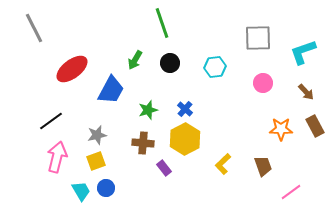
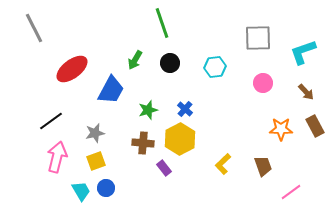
gray star: moved 2 px left, 2 px up
yellow hexagon: moved 5 px left
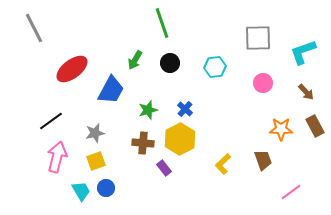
brown trapezoid: moved 6 px up
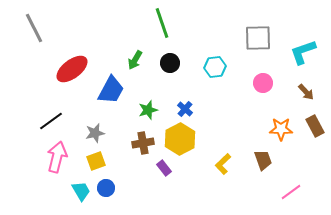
brown cross: rotated 15 degrees counterclockwise
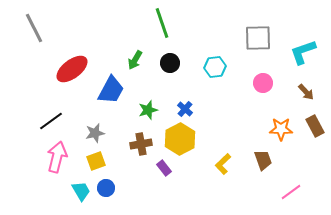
brown cross: moved 2 px left, 1 px down
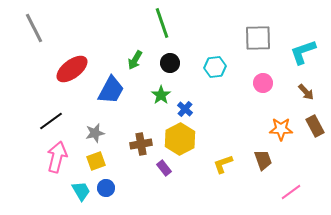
green star: moved 13 px right, 15 px up; rotated 18 degrees counterclockwise
yellow L-shape: rotated 25 degrees clockwise
